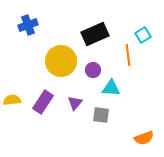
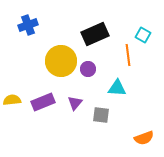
cyan square: rotated 28 degrees counterclockwise
purple circle: moved 5 px left, 1 px up
cyan triangle: moved 6 px right
purple rectangle: rotated 35 degrees clockwise
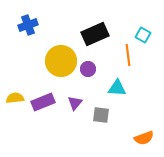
yellow semicircle: moved 3 px right, 2 px up
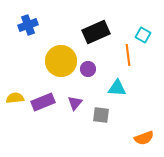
black rectangle: moved 1 px right, 2 px up
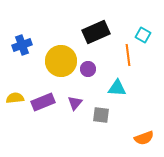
blue cross: moved 6 px left, 20 px down
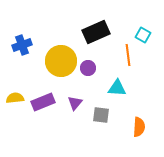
purple circle: moved 1 px up
orange semicircle: moved 5 px left, 11 px up; rotated 66 degrees counterclockwise
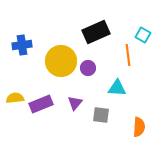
blue cross: rotated 12 degrees clockwise
purple rectangle: moved 2 px left, 2 px down
